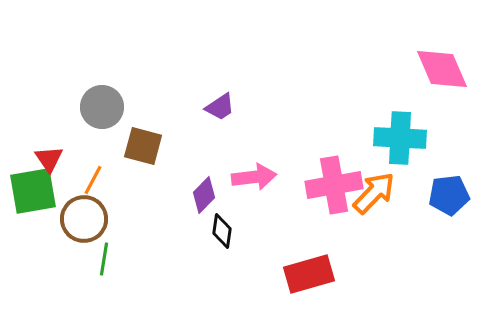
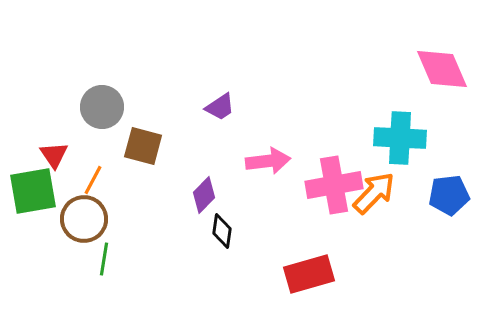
red triangle: moved 5 px right, 4 px up
pink arrow: moved 14 px right, 16 px up
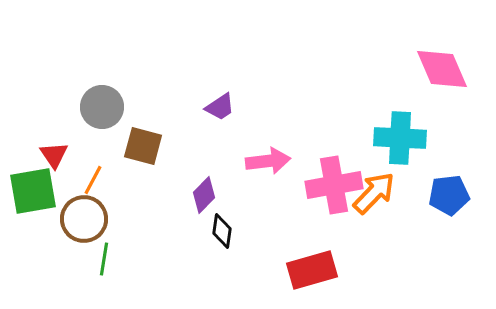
red rectangle: moved 3 px right, 4 px up
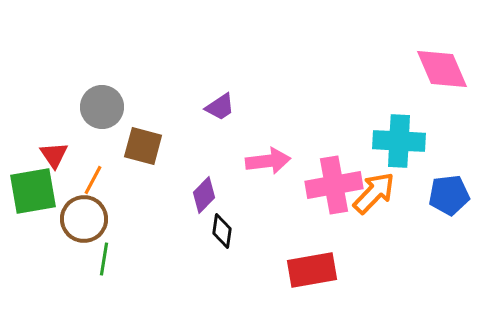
cyan cross: moved 1 px left, 3 px down
red rectangle: rotated 6 degrees clockwise
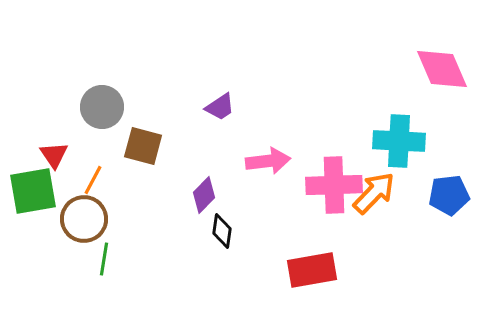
pink cross: rotated 8 degrees clockwise
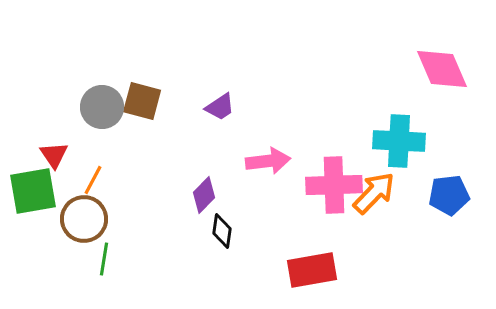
brown square: moved 1 px left, 45 px up
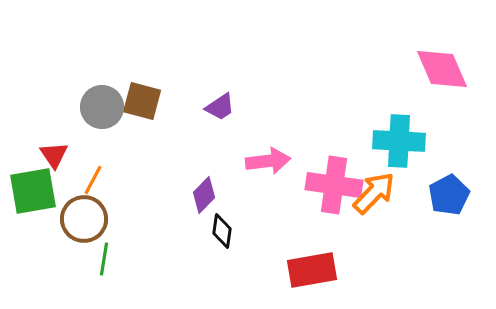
pink cross: rotated 10 degrees clockwise
blue pentagon: rotated 21 degrees counterclockwise
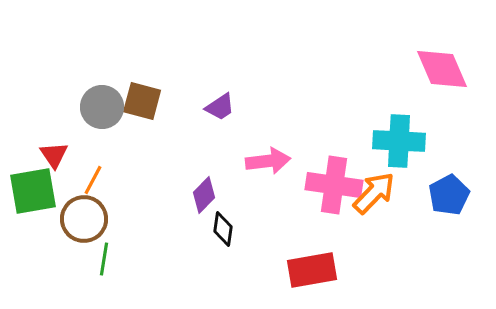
black diamond: moved 1 px right, 2 px up
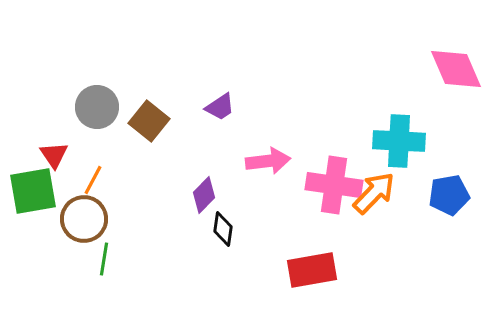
pink diamond: moved 14 px right
brown square: moved 7 px right, 20 px down; rotated 24 degrees clockwise
gray circle: moved 5 px left
blue pentagon: rotated 18 degrees clockwise
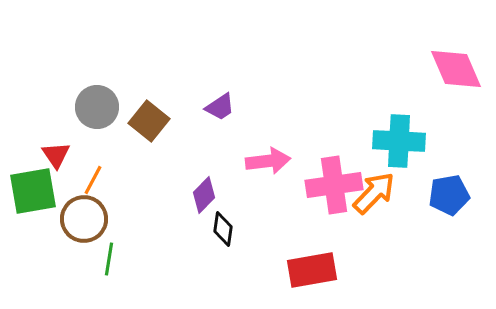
red triangle: moved 2 px right
pink cross: rotated 16 degrees counterclockwise
green line: moved 5 px right
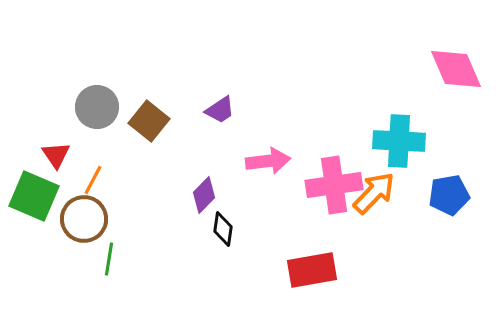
purple trapezoid: moved 3 px down
green square: moved 1 px right, 5 px down; rotated 33 degrees clockwise
